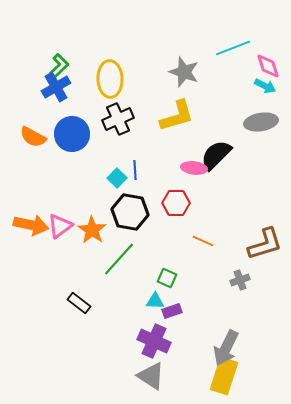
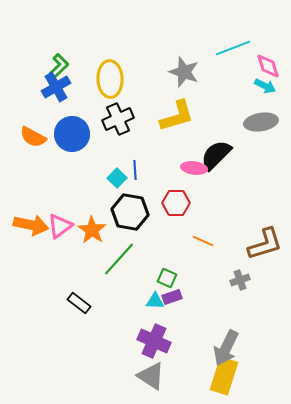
purple rectangle: moved 14 px up
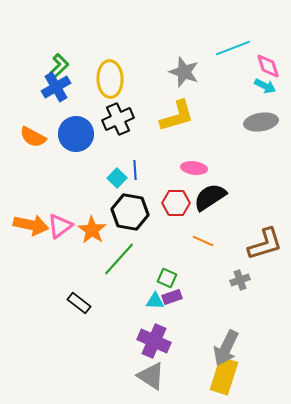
blue circle: moved 4 px right
black semicircle: moved 6 px left, 42 px down; rotated 12 degrees clockwise
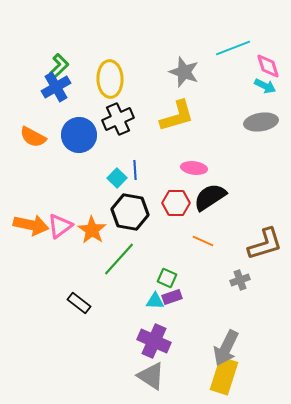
blue circle: moved 3 px right, 1 px down
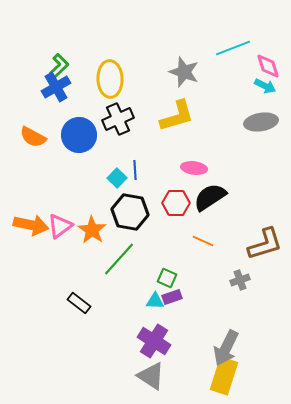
purple cross: rotated 8 degrees clockwise
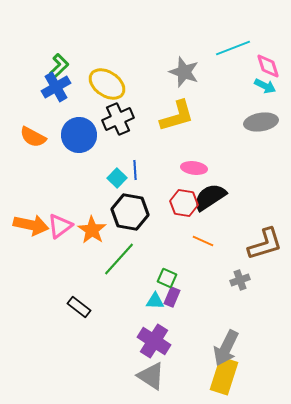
yellow ellipse: moved 3 px left, 5 px down; rotated 54 degrees counterclockwise
red hexagon: moved 8 px right; rotated 8 degrees clockwise
purple rectangle: rotated 48 degrees counterclockwise
black rectangle: moved 4 px down
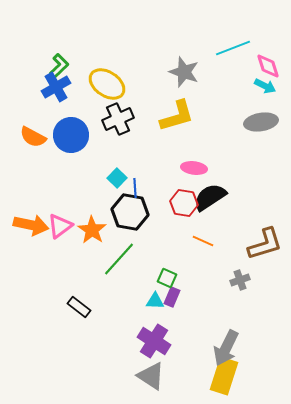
blue circle: moved 8 px left
blue line: moved 18 px down
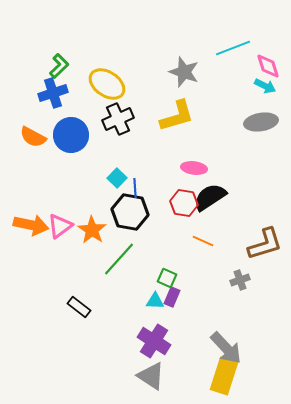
blue cross: moved 3 px left, 6 px down; rotated 12 degrees clockwise
gray arrow: rotated 69 degrees counterclockwise
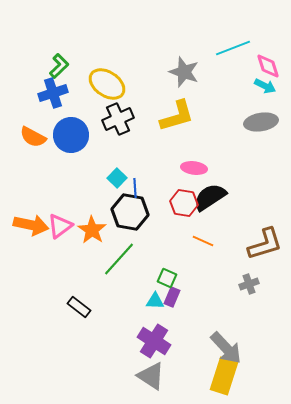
gray cross: moved 9 px right, 4 px down
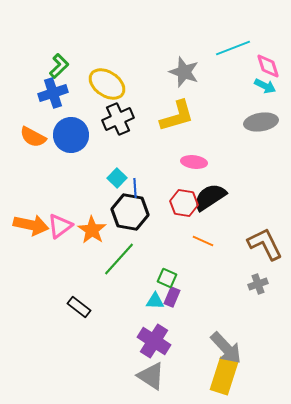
pink ellipse: moved 6 px up
brown L-shape: rotated 99 degrees counterclockwise
gray cross: moved 9 px right
